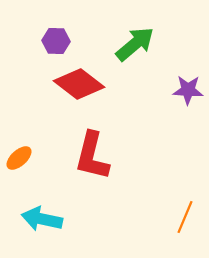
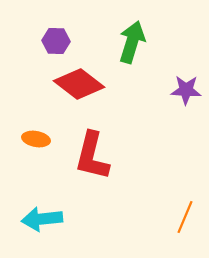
green arrow: moved 3 px left, 2 px up; rotated 33 degrees counterclockwise
purple star: moved 2 px left
orange ellipse: moved 17 px right, 19 px up; rotated 52 degrees clockwise
cyan arrow: rotated 18 degrees counterclockwise
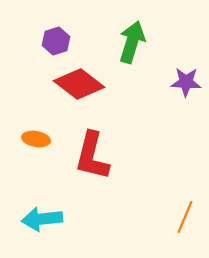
purple hexagon: rotated 20 degrees counterclockwise
purple star: moved 8 px up
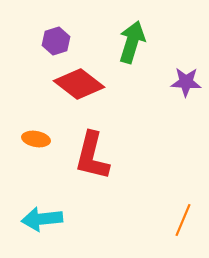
orange line: moved 2 px left, 3 px down
